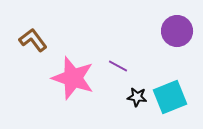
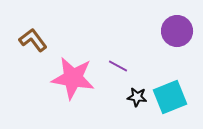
pink star: rotated 9 degrees counterclockwise
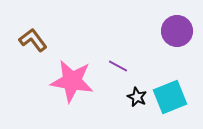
pink star: moved 1 px left, 3 px down
black star: rotated 18 degrees clockwise
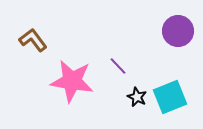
purple circle: moved 1 px right
purple line: rotated 18 degrees clockwise
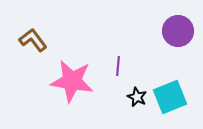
purple line: rotated 48 degrees clockwise
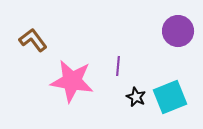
black star: moved 1 px left
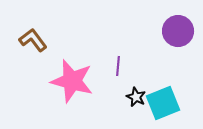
pink star: rotated 6 degrees clockwise
cyan square: moved 7 px left, 6 px down
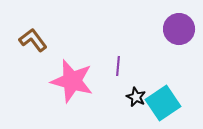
purple circle: moved 1 px right, 2 px up
cyan square: rotated 12 degrees counterclockwise
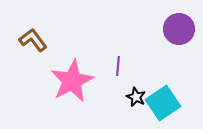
pink star: rotated 30 degrees clockwise
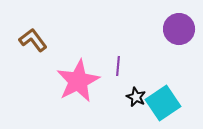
pink star: moved 6 px right
